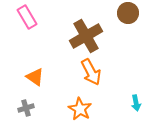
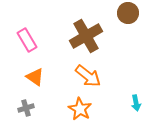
pink rectangle: moved 23 px down
orange arrow: moved 3 px left, 4 px down; rotated 24 degrees counterclockwise
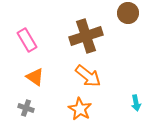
brown cross: rotated 12 degrees clockwise
gray cross: rotated 35 degrees clockwise
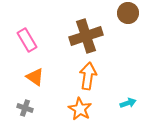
orange arrow: rotated 120 degrees counterclockwise
cyan arrow: moved 8 px left; rotated 98 degrees counterclockwise
gray cross: moved 1 px left
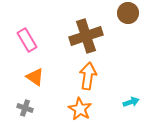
cyan arrow: moved 3 px right, 1 px up
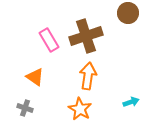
pink rectangle: moved 22 px right
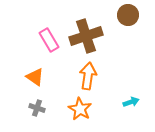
brown circle: moved 2 px down
gray cross: moved 12 px right
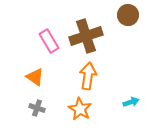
pink rectangle: moved 1 px down
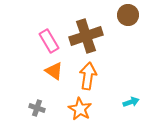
orange triangle: moved 19 px right, 6 px up
